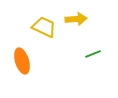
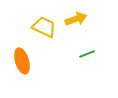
yellow arrow: rotated 15 degrees counterclockwise
green line: moved 6 px left
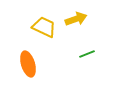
orange ellipse: moved 6 px right, 3 px down
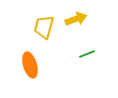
yellow trapezoid: rotated 100 degrees counterclockwise
orange ellipse: moved 2 px right, 1 px down
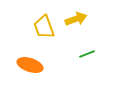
yellow trapezoid: rotated 35 degrees counterclockwise
orange ellipse: rotated 55 degrees counterclockwise
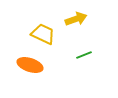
yellow trapezoid: moved 1 px left, 7 px down; rotated 135 degrees clockwise
green line: moved 3 px left, 1 px down
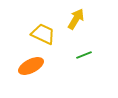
yellow arrow: rotated 40 degrees counterclockwise
orange ellipse: moved 1 px right, 1 px down; rotated 45 degrees counterclockwise
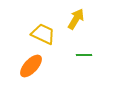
green line: rotated 21 degrees clockwise
orange ellipse: rotated 20 degrees counterclockwise
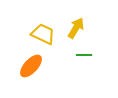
yellow arrow: moved 9 px down
